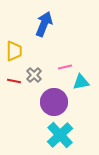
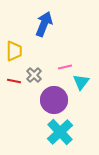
cyan triangle: rotated 42 degrees counterclockwise
purple circle: moved 2 px up
cyan cross: moved 3 px up
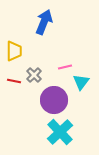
blue arrow: moved 2 px up
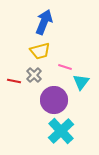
yellow trapezoid: moved 26 px right; rotated 75 degrees clockwise
pink line: rotated 32 degrees clockwise
cyan cross: moved 1 px right, 1 px up
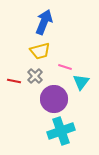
gray cross: moved 1 px right, 1 px down
purple circle: moved 1 px up
cyan cross: rotated 24 degrees clockwise
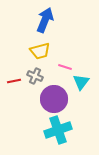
blue arrow: moved 1 px right, 2 px up
gray cross: rotated 21 degrees counterclockwise
red line: rotated 24 degrees counterclockwise
cyan cross: moved 3 px left, 1 px up
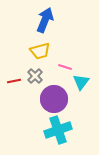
gray cross: rotated 21 degrees clockwise
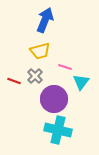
red line: rotated 32 degrees clockwise
cyan cross: rotated 32 degrees clockwise
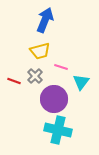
pink line: moved 4 px left
